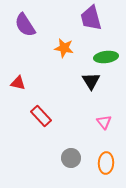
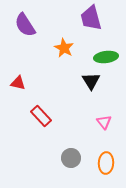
orange star: rotated 18 degrees clockwise
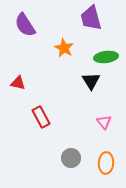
red rectangle: moved 1 px down; rotated 15 degrees clockwise
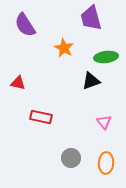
black triangle: rotated 42 degrees clockwise
red rectangle: rotated 50 degrees counterclockwise
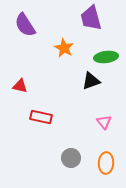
red triangle: moved 2 px right, 3 px down
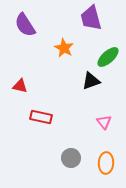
green ellipse: moved 2 px right; rotated 35 degrees counterclockwise
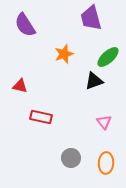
orange star: moved 6 px down; rotated 24 degrees clockwise
black triangle: moved 3 px right
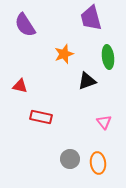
green ellipse: rotated 55 degrees counterclockwise
black triangle: moved 7 px left
gray circle: moved 1 px left, 1 px down
orange ellipse: moved 8 px left; rotated 10 degrees counterclockwise
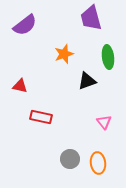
purple semicircle: rotated 95 degrees counterclockwise
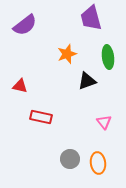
orange star: moved 3 px right
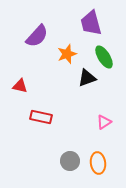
purple trapezoid: moved 5 px down
purple semicircle: moved 12 px right, 11 px down; rotated 10 degrees counterclockwise
green ellipse: moved 4 px left; rotated 25 degrees counterclockwise
black triangle: moved 3 px up
pink triangle: rotated 35 degrees clockwise
gray circle: moved 2 px down
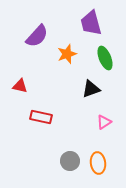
green ellipse: moved 1 px right, 1 px down; rotated 10 degrees clockwise
black triangle: moved 4 px right, 11 px down
